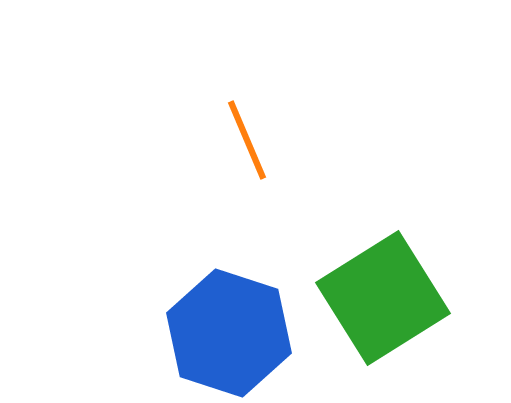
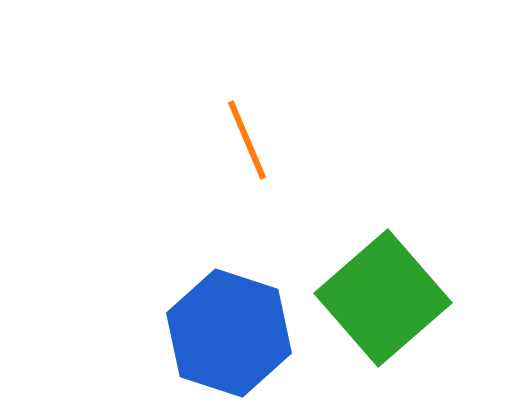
green square: rotated 9 degrees counterclockwise
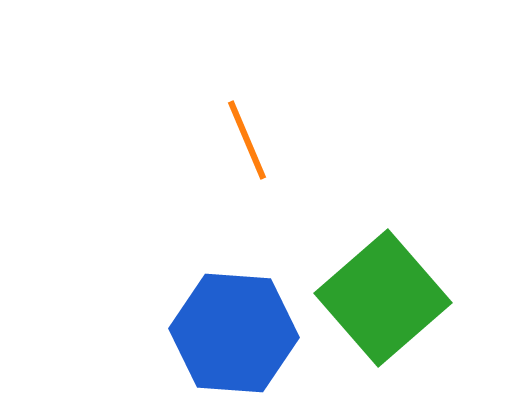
blue hexagon: moved 5 px right; rotated 14 degrees counterclockwise
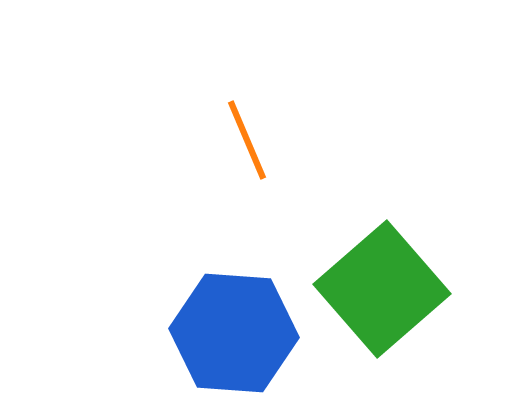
green square: moved 1 px left, 9 px up
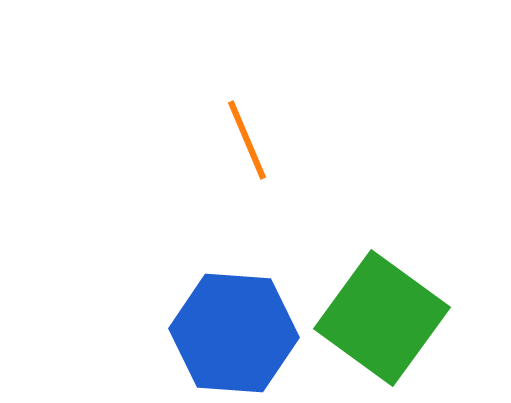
green square: moved 29 px down; rotated 13 degrees counterclockwise
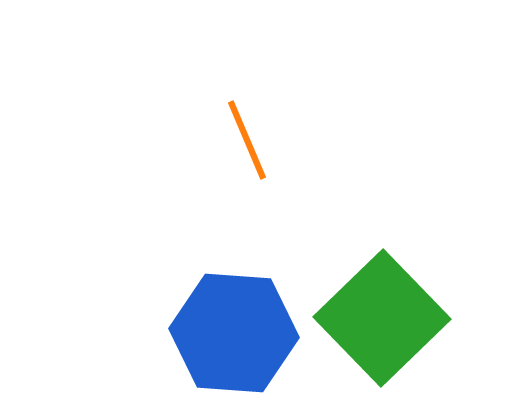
green square: rotated 10 degrees clockwise
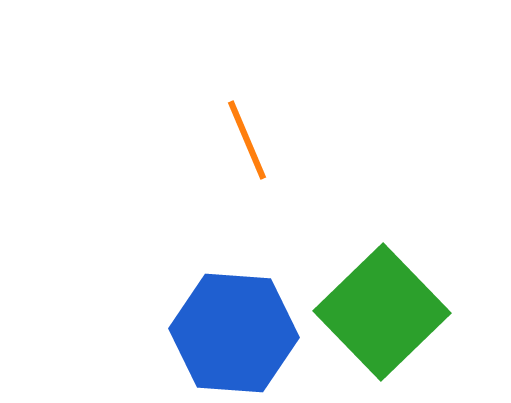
green square: moved 6 px up
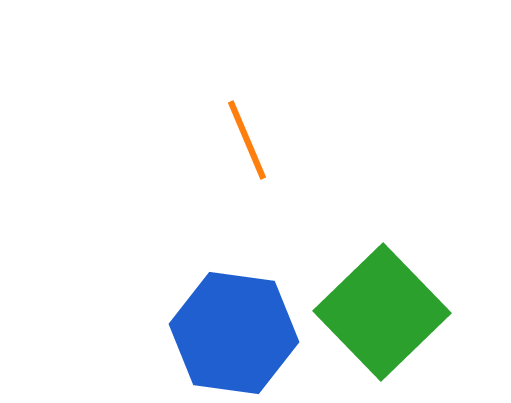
blue hexagon: rotated 4 degrees clockwise
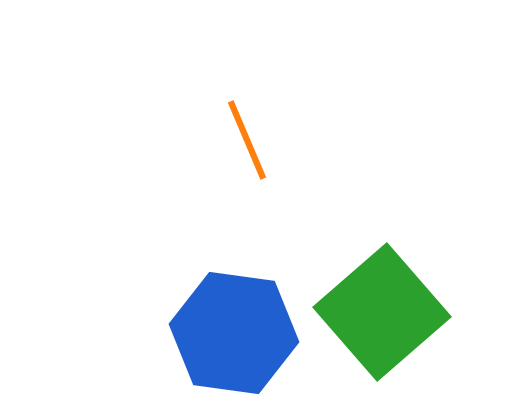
green square: rotated 3 degrees clockwise
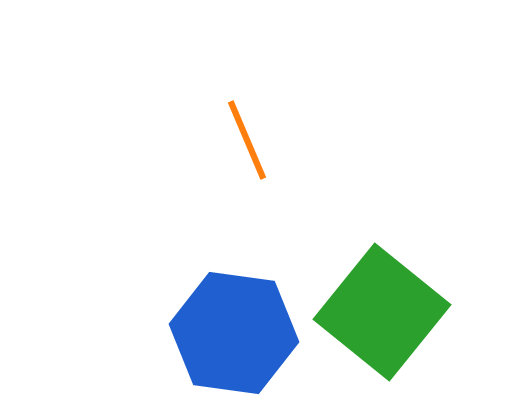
green square: rotated 10 degrees counterclockwise
